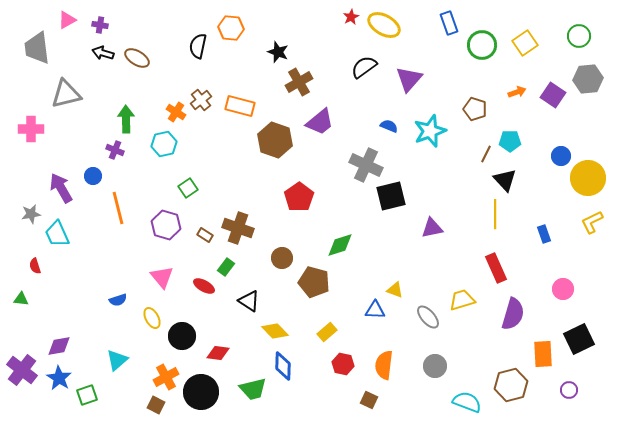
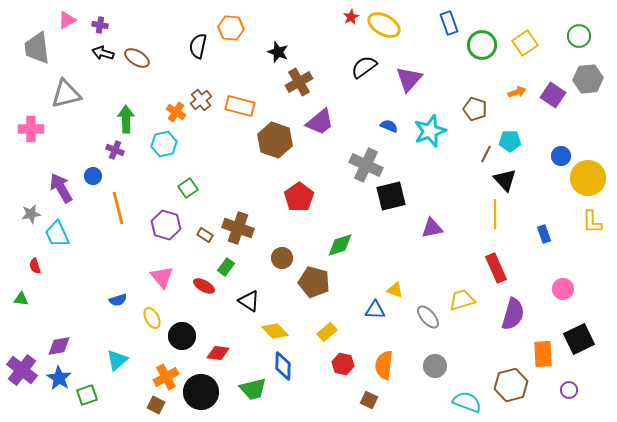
yellow L-shape at (592, 222): rotated 65 degrees counterclockwise
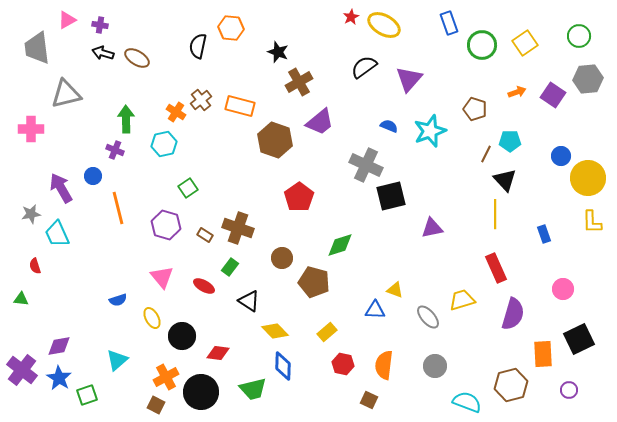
green rectangle at (226, 267): moved 4 px right
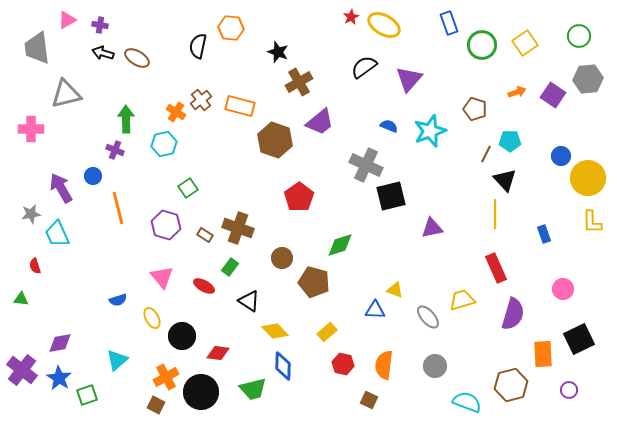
purple diamond at (59, 346): moved 1 px right, 3 px up
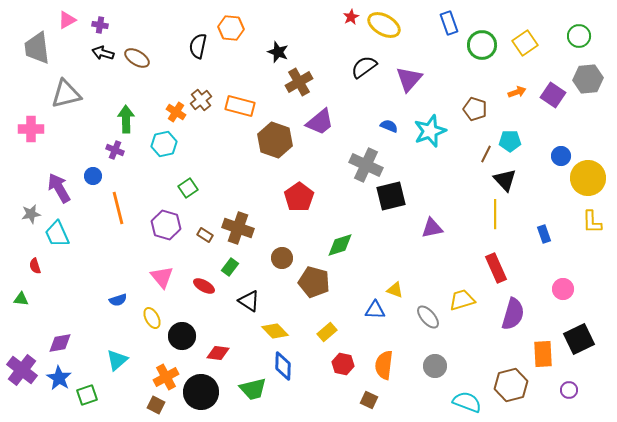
purple arrow at (61, 188): moved 2 px left
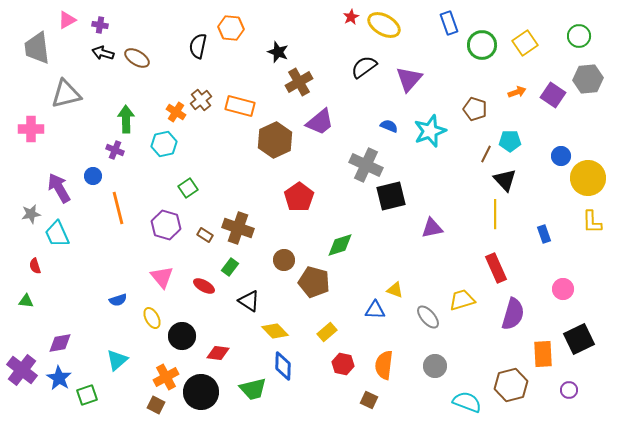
brown hexagon at (275, 140): rotated 16 degrees clockwise
brown circle at (282, 258): moved 2 px right, 2 px down
green triangle at (21, 299): moved 5 px right, 2 px down
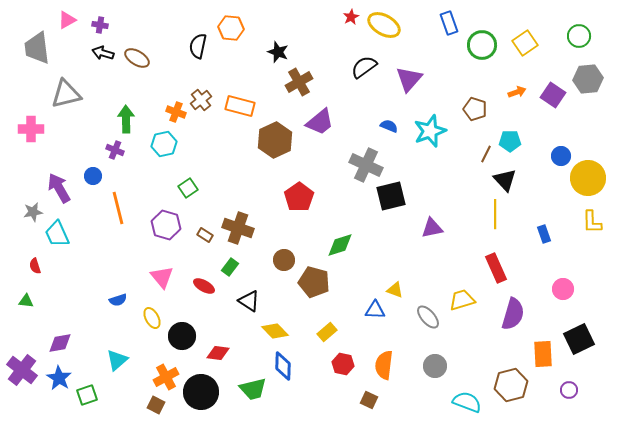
orange cross at (176, 112): rotated 12 degrees counterclockwise
gray star at (31, 214): moved 2 px right, 2 px up
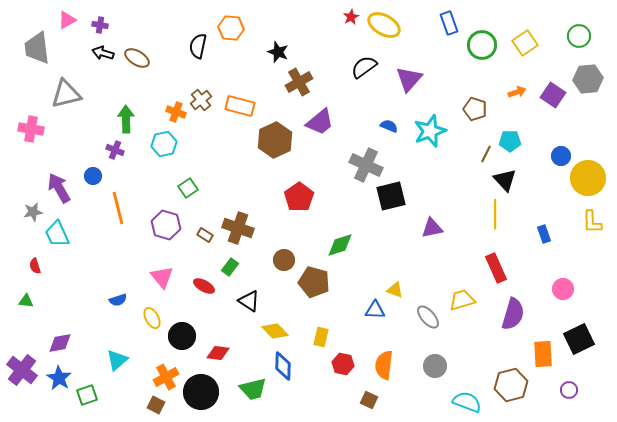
pink cross at (31, 129): rotated 10 degrees clockwise
yellow rectangle at (327, 332): moved 6 px left, 5 px down; rotated 36 degrees counterclockwise
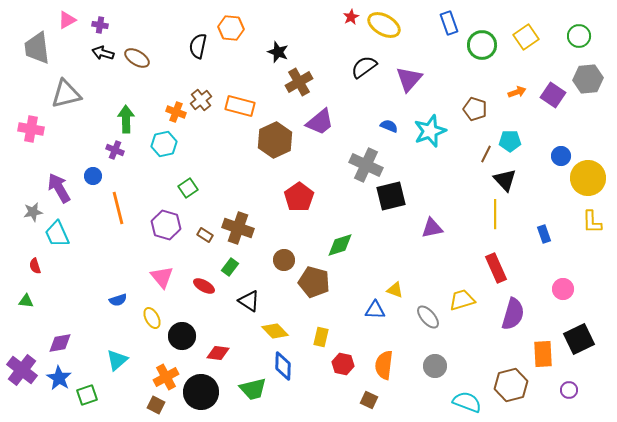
yellow square at (525, 43): moved 1 px right, 6 px up
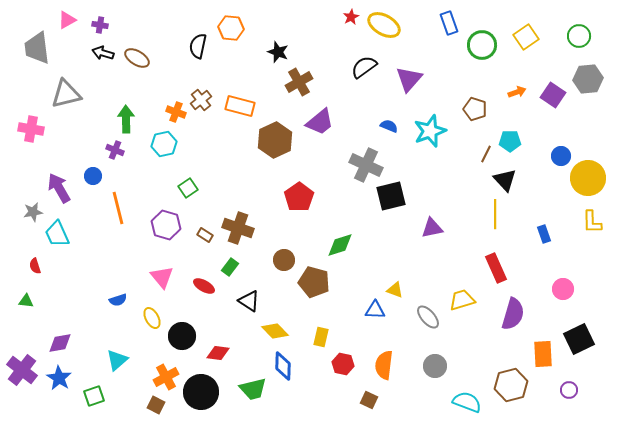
green square at (87, 395): moved 7 px right, 1 px down
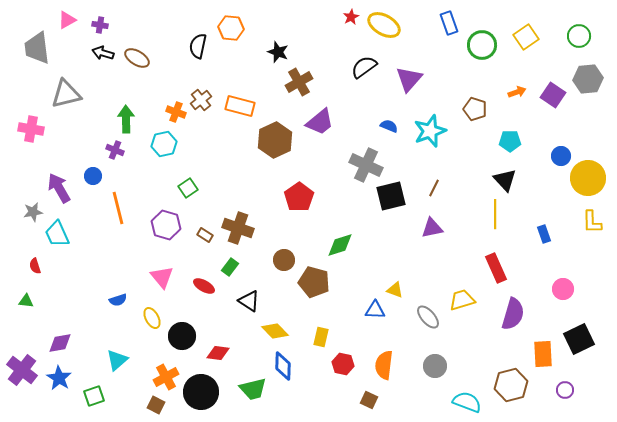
brown line at (486, 154): moved 52 px left, 34 px down
purple circle at (569, 390): moved 4 px left
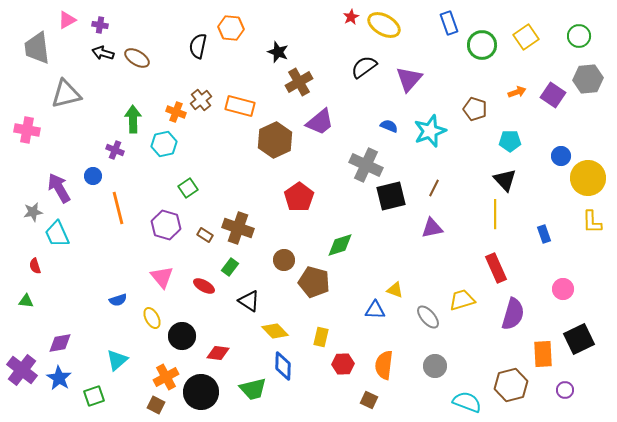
green arrow at (126, 119): moved 7 px right
pink cross at (31, 129): moved 4 px left, 1 px down
red hexagon at (343, 364): rotated 15 degrees counterclockwise
